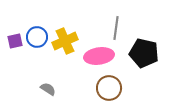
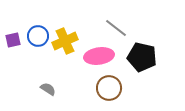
gray line: rotated 60 degrees counterclockwise
blue circle: moved 1 px right, 1 px up
purple square: moved 2 px left, 1 px up
black pentagon: moved 2 px left, 4 px down
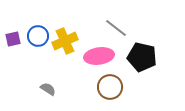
purple square: moved 1 px up
brown circle: moved 1 px right, 1 px up
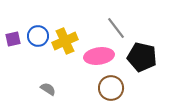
gray line: rotated 15 degrees clockwise
brown circle: moved 1 px right, 1 px down
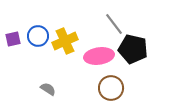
gray line: moved 2 px left, 4 px up
black pentagon: moved 9 px left, 8 px up
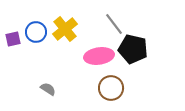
blue circle: moved 2 px left, 4 px up
yellow cross: moved 12 px up; rotated 15 degrees counterclockwise
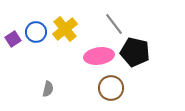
purple square: rotated 21 degrees counterclockwise
black pentagon: moved 2 px right, 3 px down
gray semicircle: rotated 70 degrees clockwise
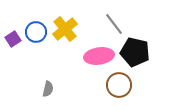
brown circle: moved 8 px right, 3 px up
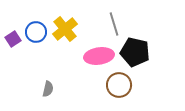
gray line: rotated 20 degrees clockwise
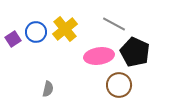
gray line: rotated 45 degrees counterclockwise
black pentagon: rotated 12 degrees clockwise
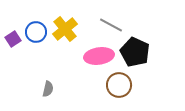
gray line: moved 3 px left, 1 px down
